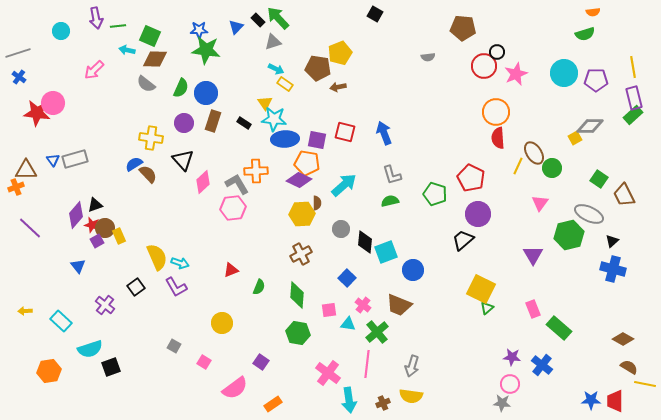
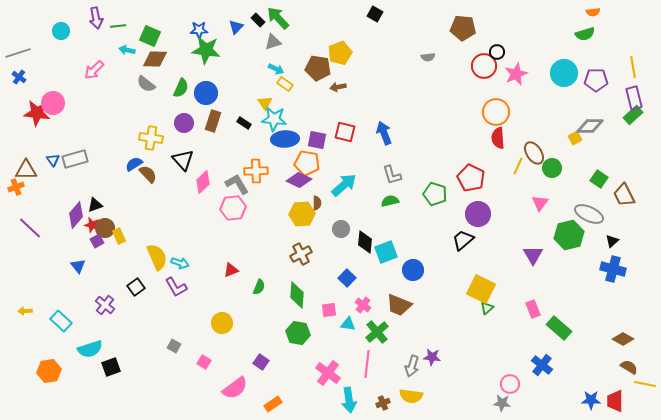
purple star at (512, 357): moved 80 px left
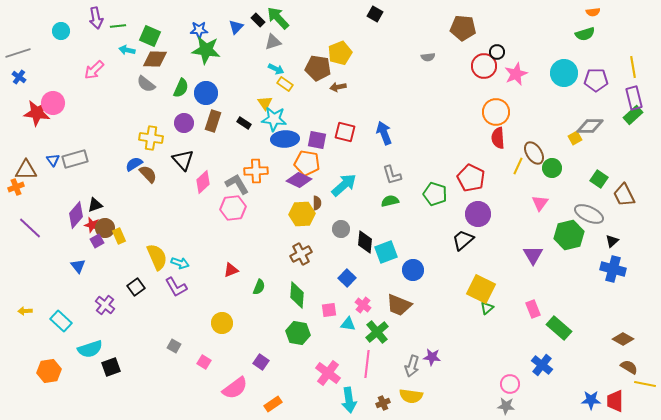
gray star at (502, 403): moved 4 px right, 3 px down
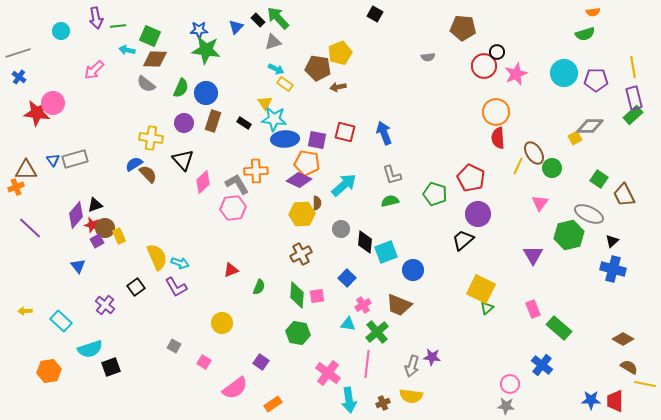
pink cross at (363, 305): rotated 21 degrees clockwise
pink square at (329, 310): moved 12 px left, 14 px up
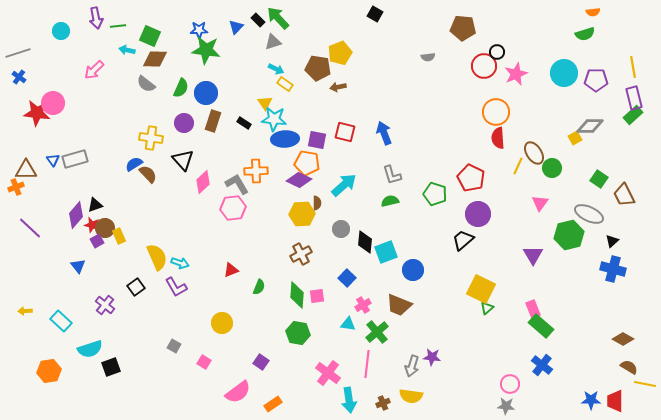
green rectangle at (559, 328): moved 18 px left, 2 px up
pink semicircle at (235, 388): moved 3 px right, 4 px down
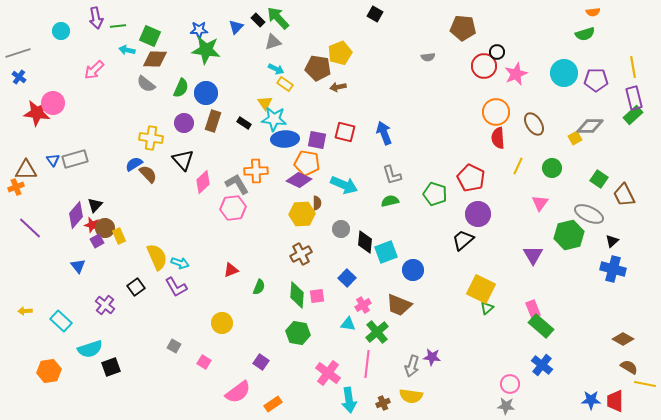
brown ellipse at (534, 153): moved 29 px up
cyan arrow at (344, 185): rotated 64 degrees clockwise
black triangle at (95, 205): rotated 28 degrees counterclockwise
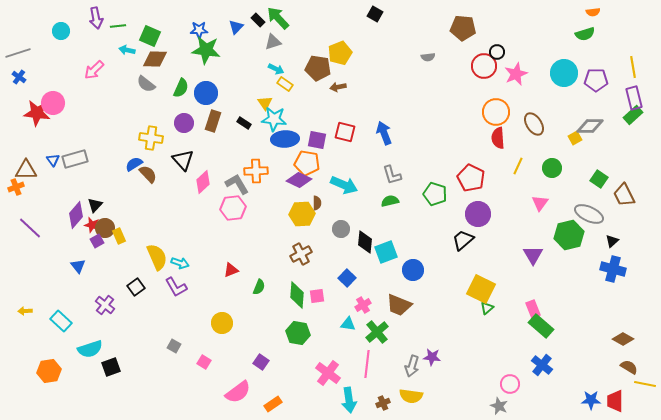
gray star at (506, 406): moved 7 px left; rotated 18 degrees clockwise
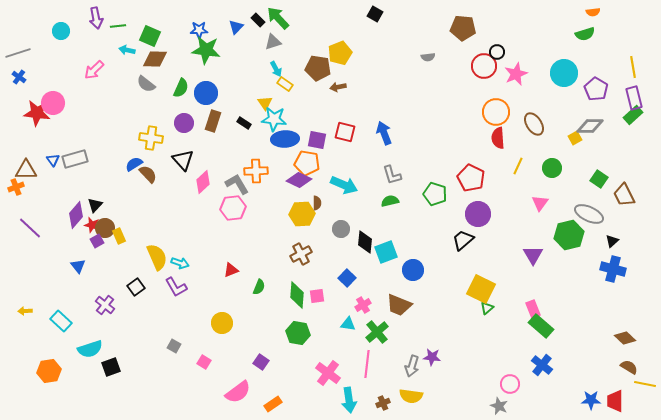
cyan arrow at (276, 69): rotated 35 degrees clockwise
purple pentagon at (596, 80): moved 9 px down; rotated 30 degrees clockwise
brown diamond at (623, 339): moved 2 px right, 1 px up; rotated 15 degrees clockwise
